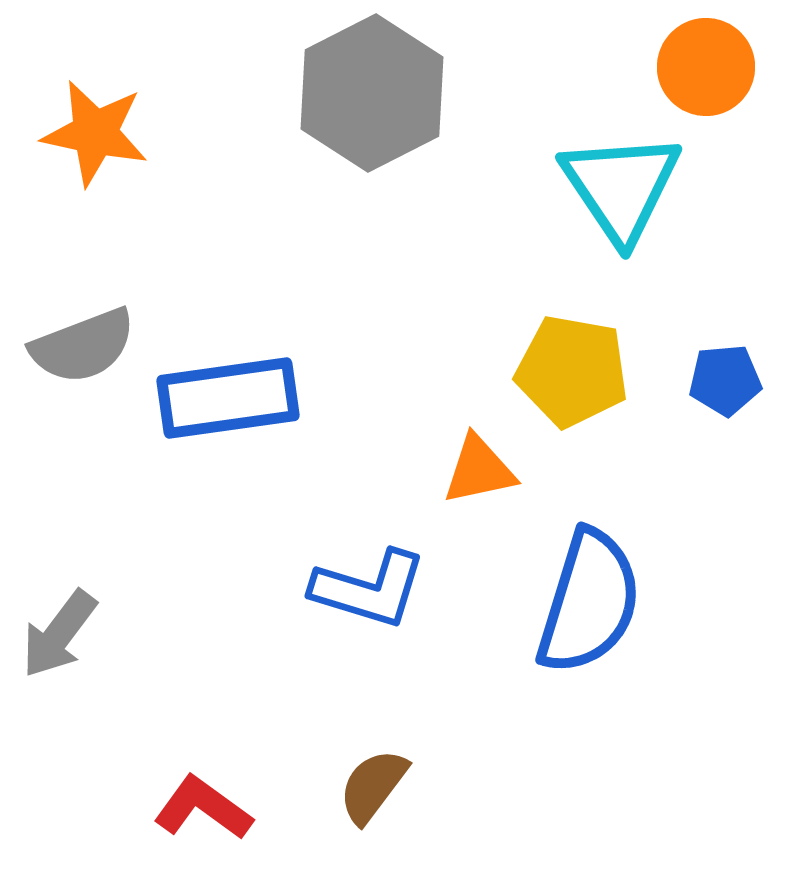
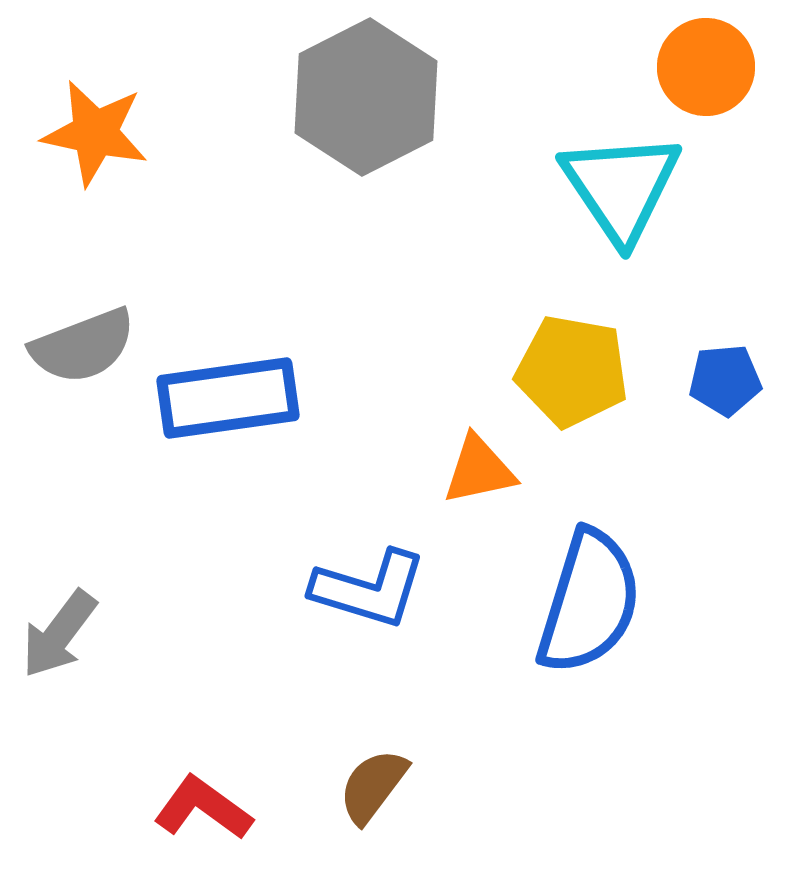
gray hexagon: moved 6 px left, 4 px down
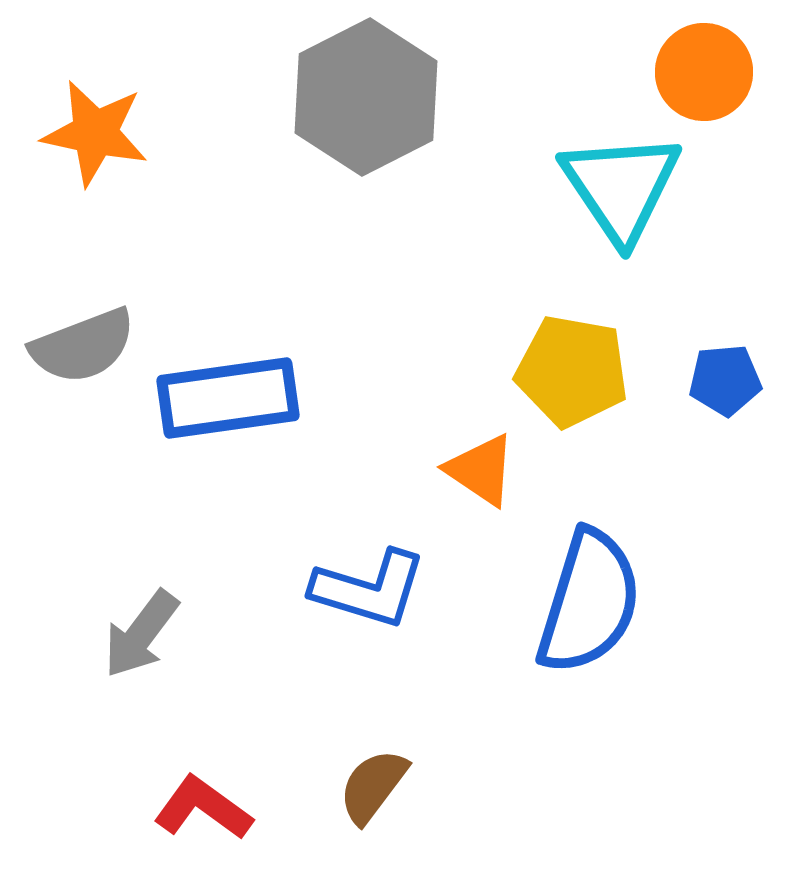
orange circle: moved 2 px left, 5 px down
orange triangle: moved 2 px right; rotated 46 degrees clockwise
gray arrow: moved 82 px right
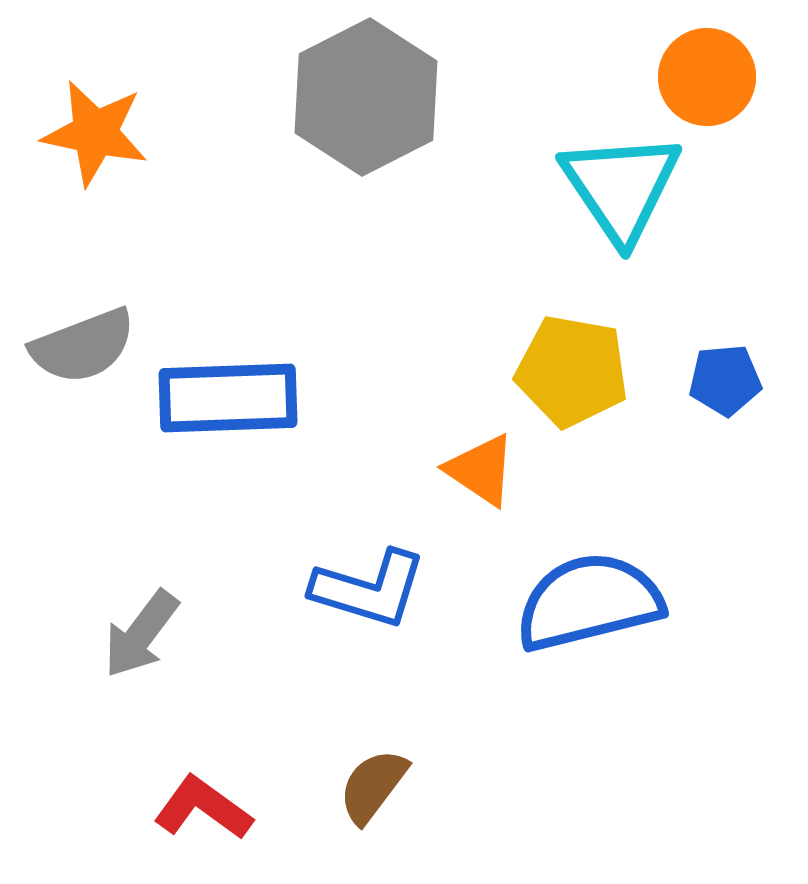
orange circle: moved 3 px right, 5 px down
blue rectangle: rotated 6 degrees clockwise
blue semicircle: rotated 121 degrees counterclockwise
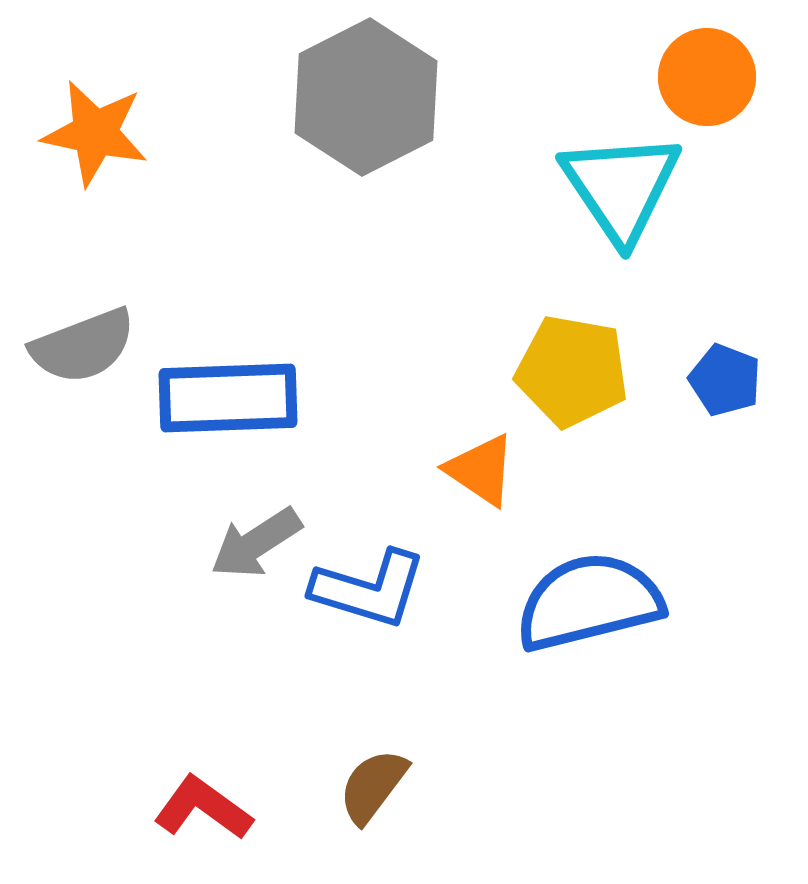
blue pentagon: rotated 26 degrees clockwise
gray arrow: moved 115 px right, 91 px up; rotated 20 degrees clockwise
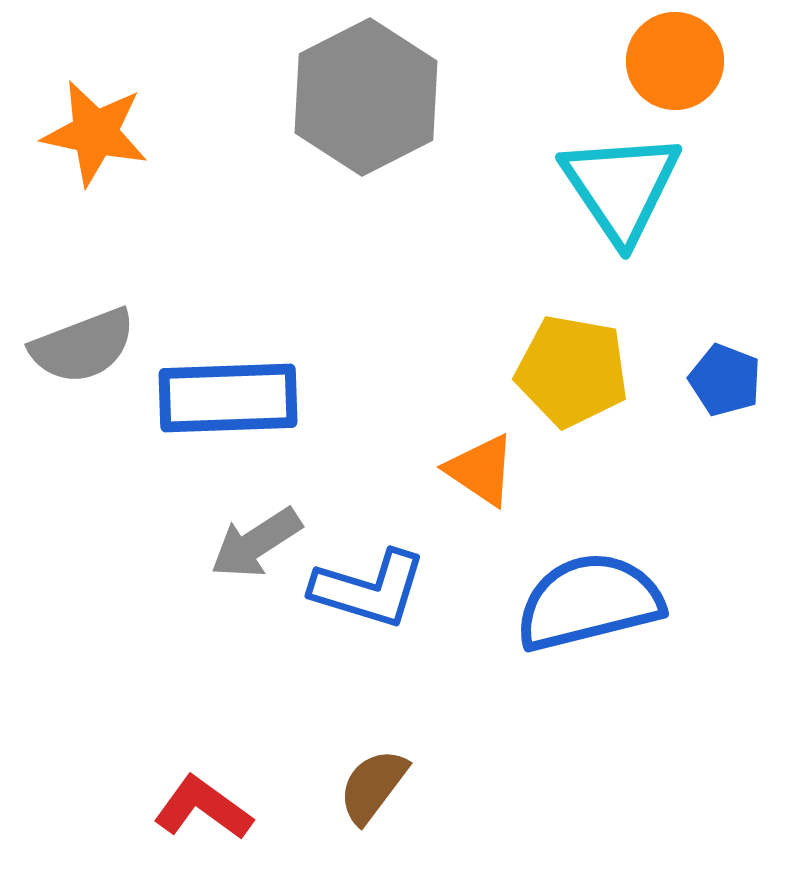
orange circle: moved 32 px left, 16 px up
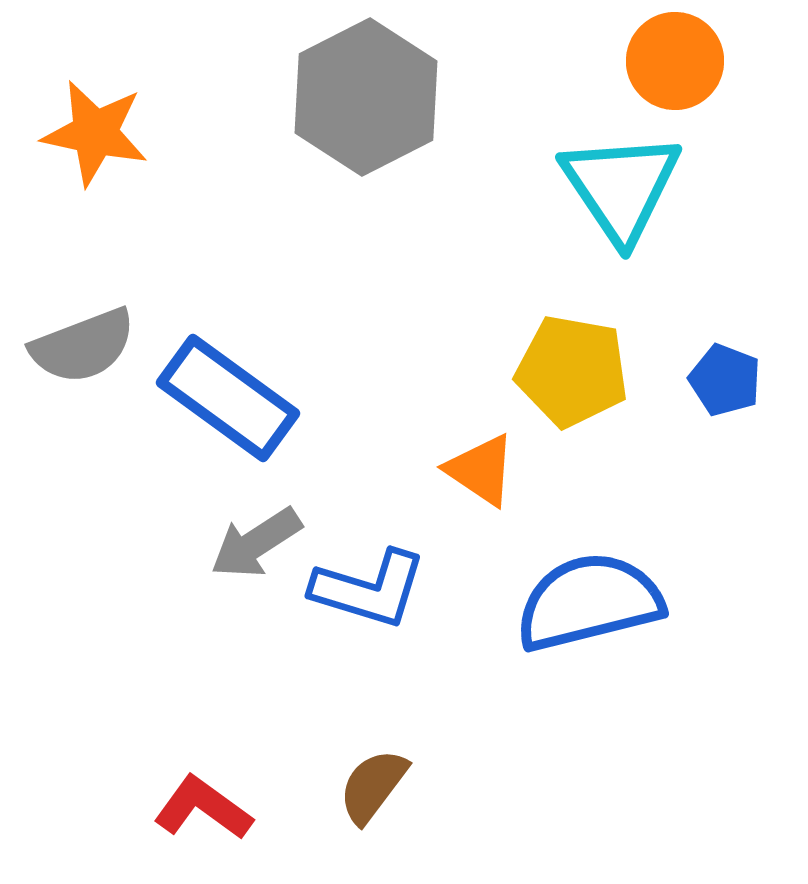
blue rectangle: rotated 38 degrees clockwise
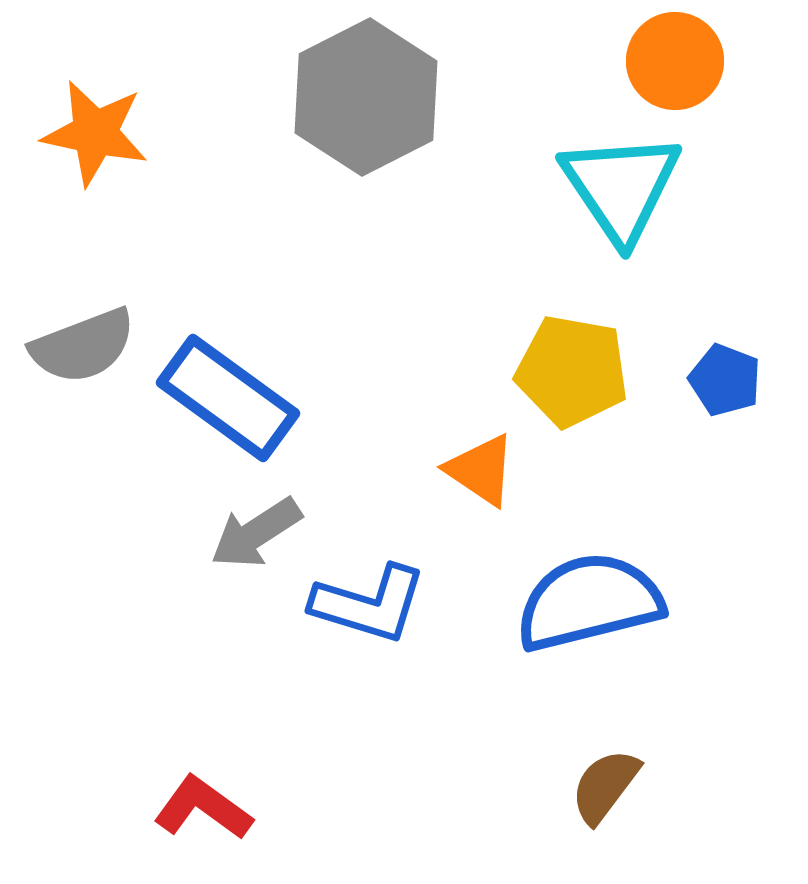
gray arrow: moved 10 px up
blue L-shape: moved 15 px down
brown semicircle: moved 232 px right
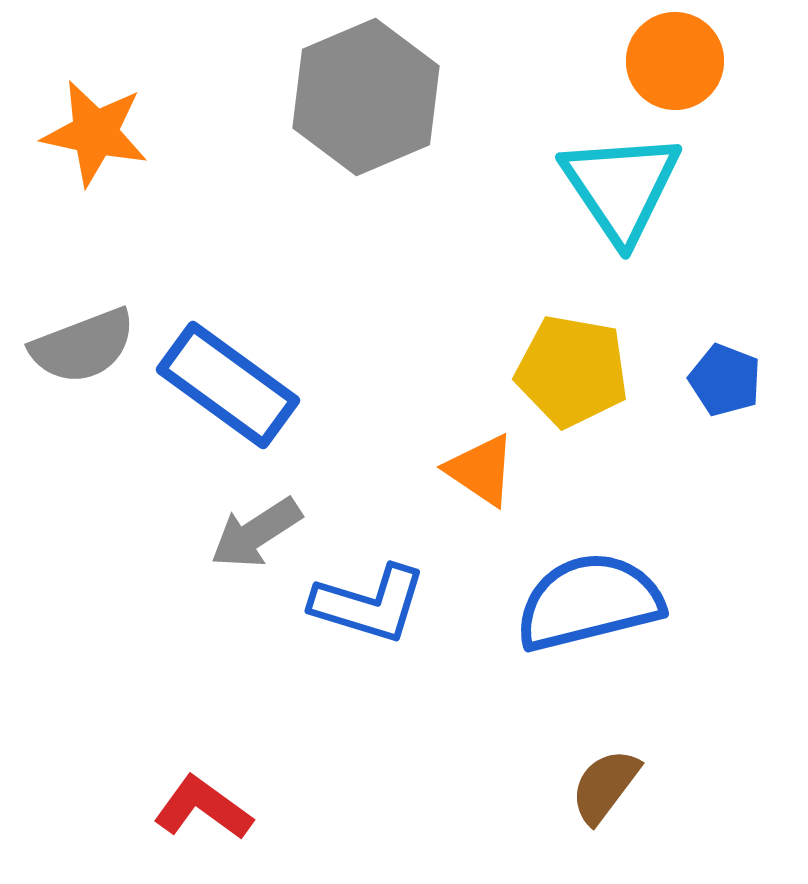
gray hexagon: rotated 4 degrees clockwise
blue rectangle: moved 13 px up
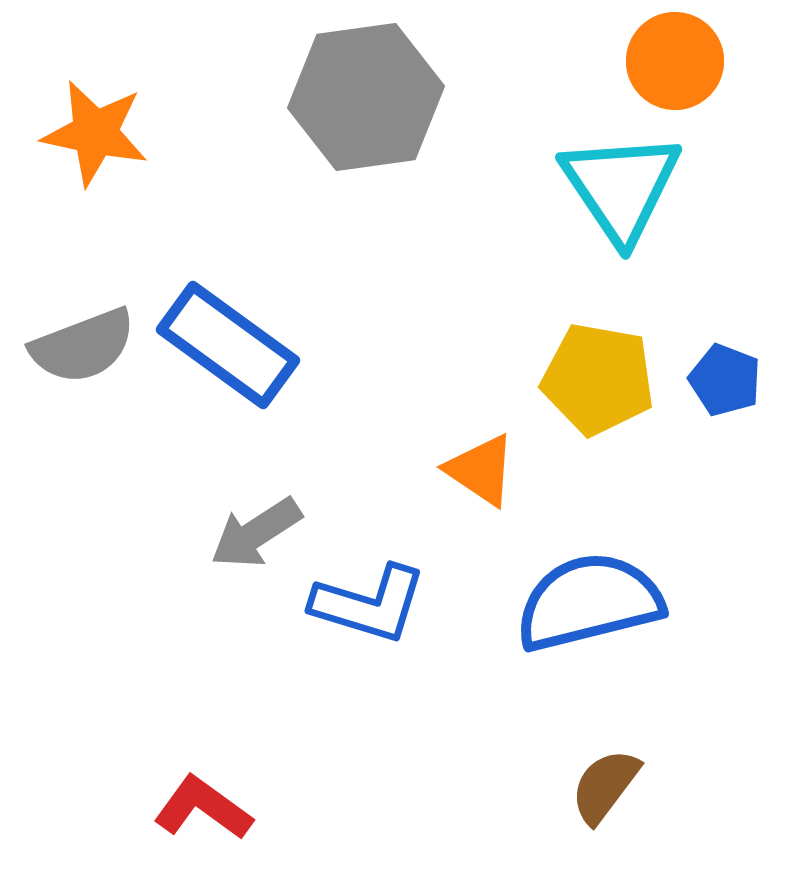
gray hexagon: rotated 15 degrees clockwise
yellow pentagon: moved 26 px right, 8 px down
blue rectangle: moved 40 px up
